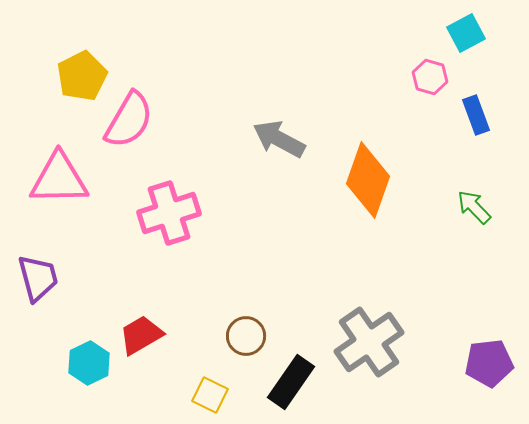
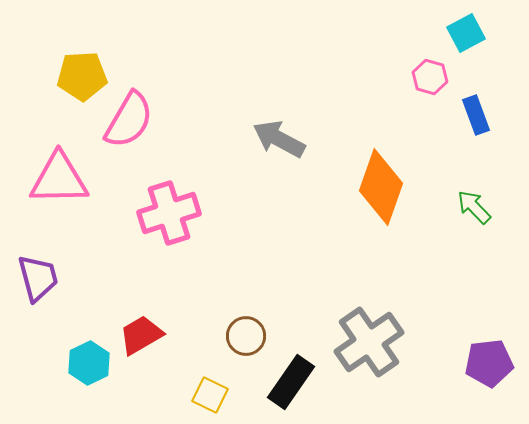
yellow pentagon: rotated 24 degrees clockwise
orange diamond: moved 13 px right, 7 px down
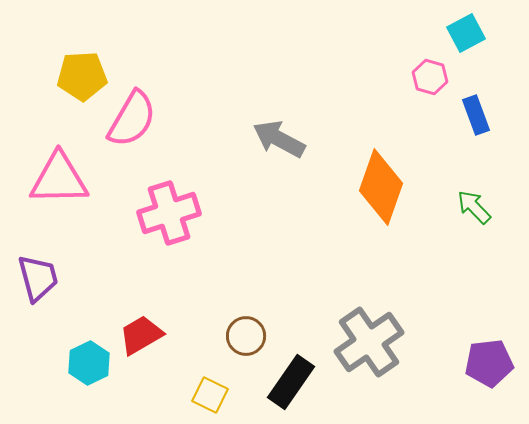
pink semicircle: moved 3 px right, 1 px up
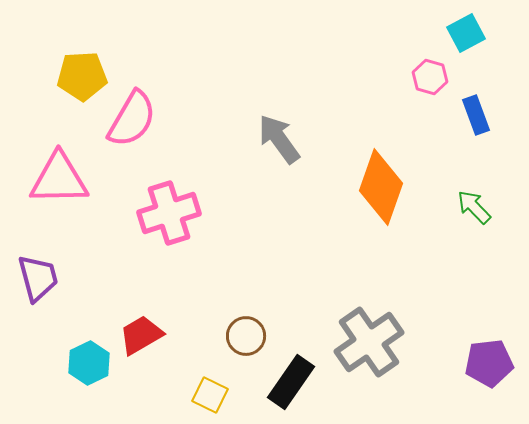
gray arrow: rotated 26 degrees clockwise
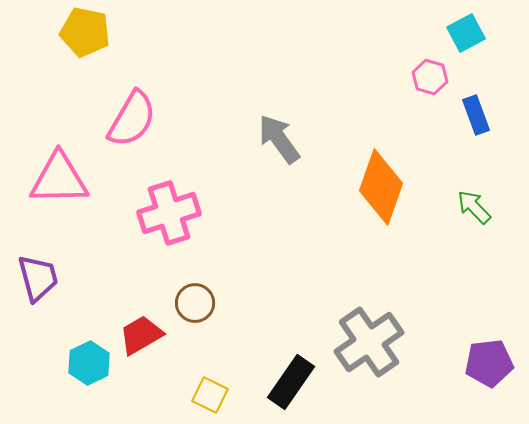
yellow pentagon: moved 3 px right, 44 px up; rotated 15 degrees clockwise
brown circle: moved 51 px left, 33 px up
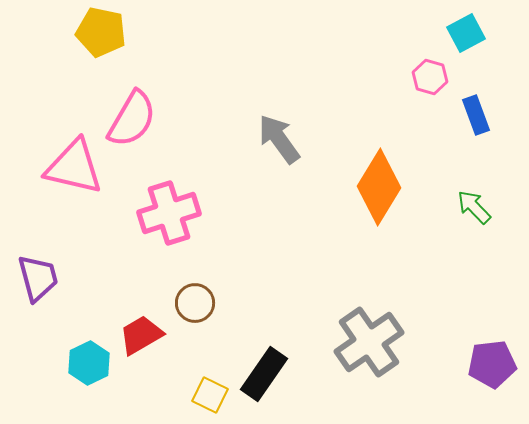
yellow pentagon: moved 16 px right
pink triangle: moved 15 px right, 12 px up; rotated 14 degrees clockwise
orange diamond: moved 2 px left; rotated 12 degrees clockwise
purple pentagon: moved 3 px right, 1 px down
black rectangle: moved 27 px left, 8 px up
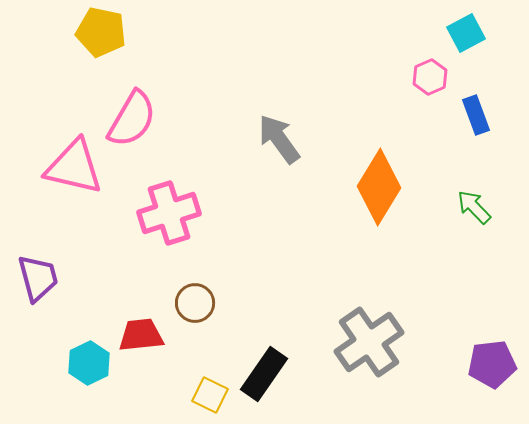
pink hexagon: rotated 20 degrees clockwise
red trapezoid: rotated 24 degrees clockwise
